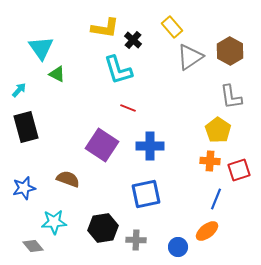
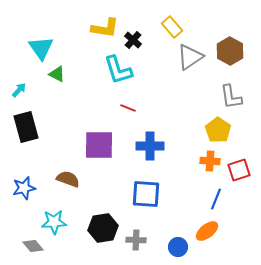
purple square: moved 3 px left; rotated 32 degrees counterclockwise
blue square: rotated 16 degrees clockwise
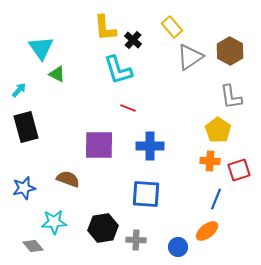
yellow L-shape: rotated 76 degrees clockwise
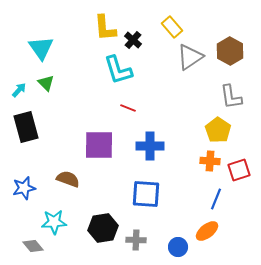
green triangle: moved 11 px left, 9 px down; rotated 18 degrees clockwise
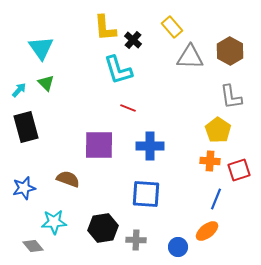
gray triangle: rotated 36 degrees clockwise
